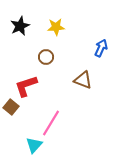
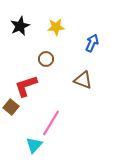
blue arrow: moved 9 px left, 5 px up
brown circle: moved 2 px down
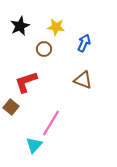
yellow star: rotated 12 degrees clockwise
blue arrow: moved 8 px left
brown circle: moved 2 px left, 10 px up
red L-shape: moved 4 px up
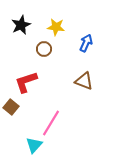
black star: moved 1 px right, 1 px up
blue arrow: moved 2 px right
brown triangle: moved 1 px right, 1 px down
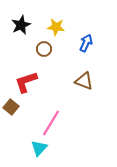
cyan triangle: moved 5 px right, 3 px down
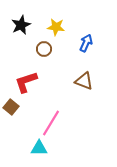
cyan triangle: rotated 48 degrees clockwise
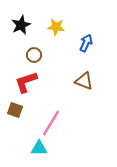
brown circle: moved 10 px left, 6 px down
brown square: moved 4 px right, 3 px down; rotated 21 degrees counterclockwise
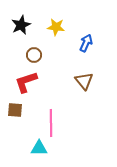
brown triangle: rotated 30 degrees clockwise
brown square: rotated 14 degrees counterclockwise
pink line: rotated 32 degrees counterclockwise
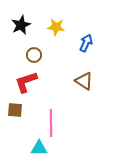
brown triangle: rotated 18 degrees counterclockwise
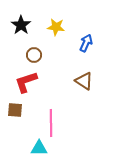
black star: rotated 12 degrees counterclockwise
